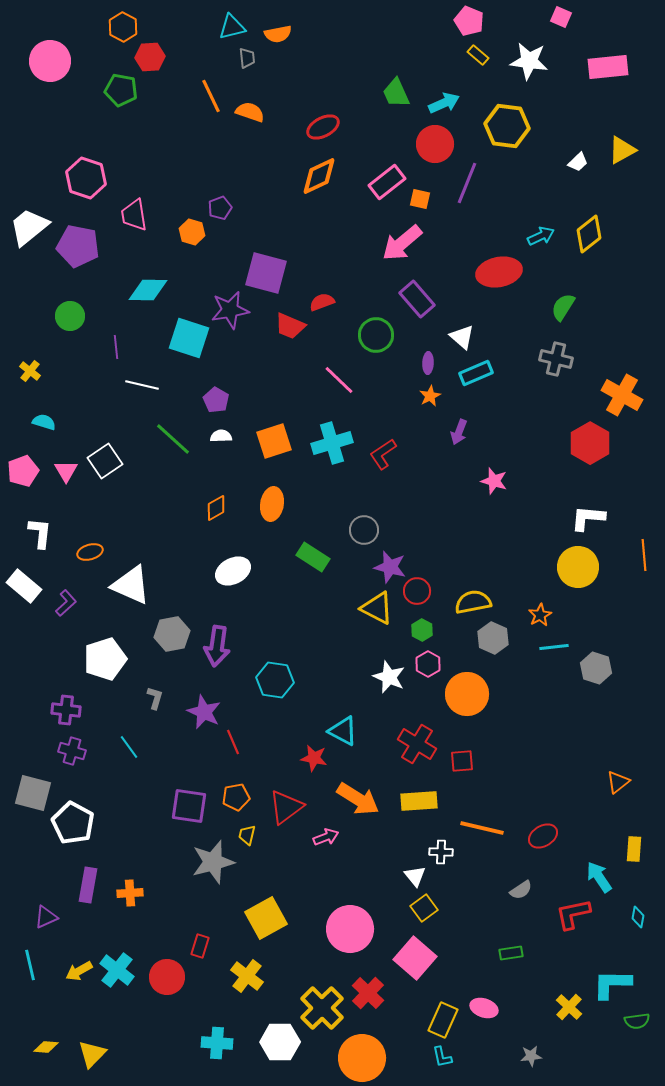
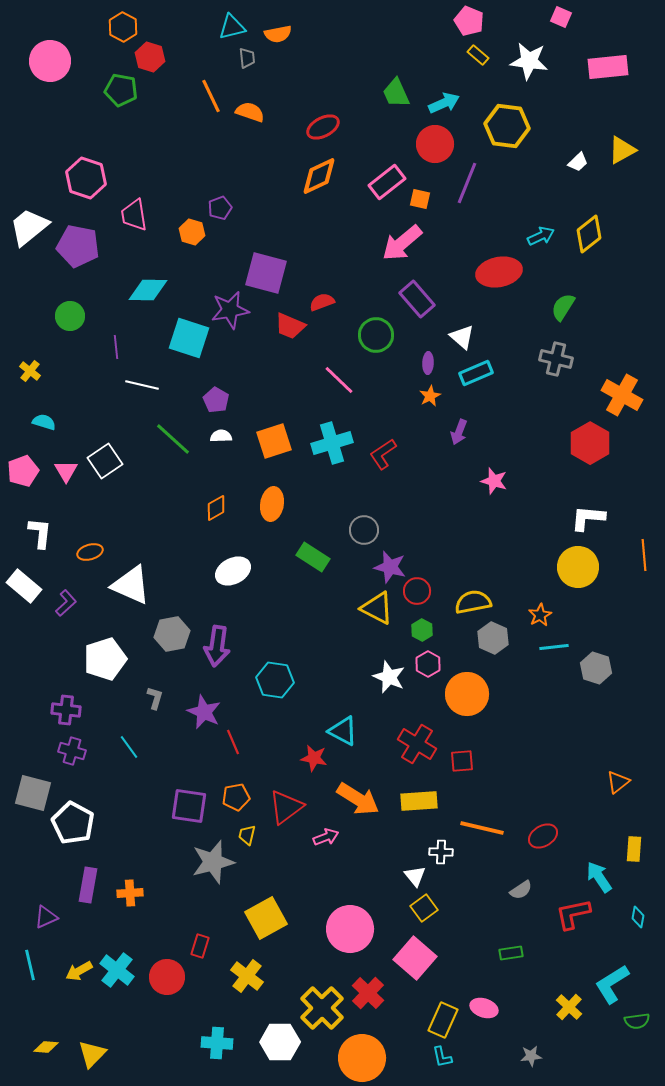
red hexagon at (150, 57): rotated 20 degrees clockwise
cyan L-shape at (612, 984): rotated 33 degrees counterclockwise
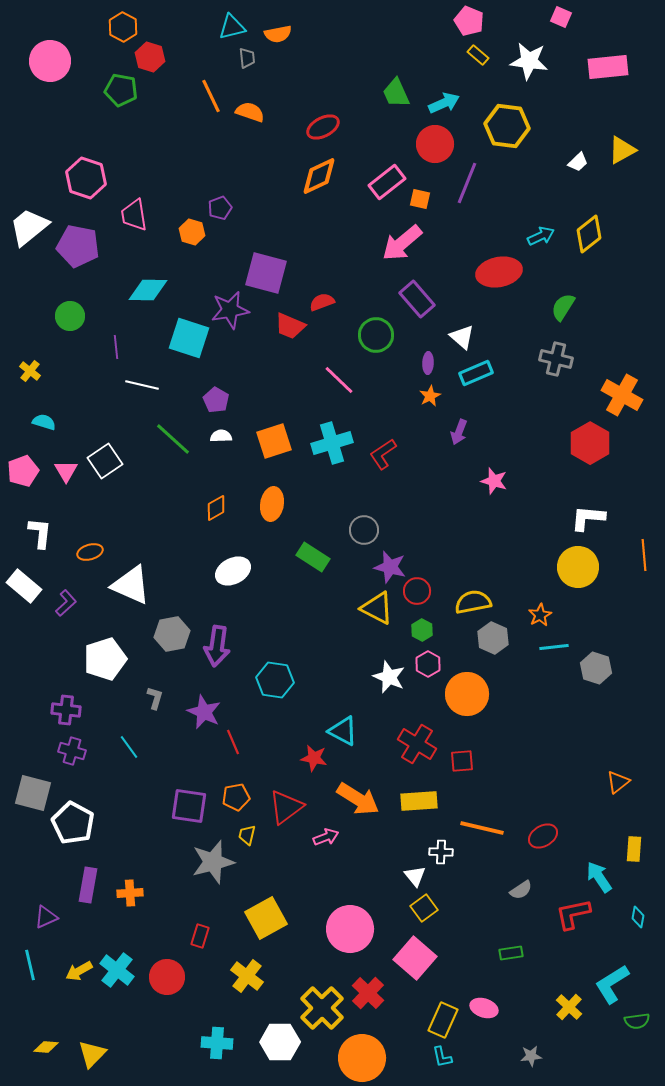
red rectangle at (200, 946): moved 10 px up
